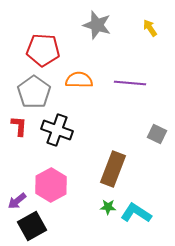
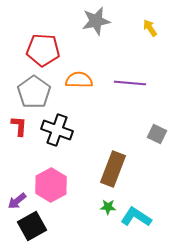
gray star: moved 1 px left, 4 px up; rotated 28 degrees counterclockwise
cyan L-shape: moved 4 px down
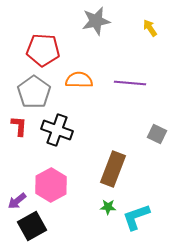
cyan L-shape: rotated 52 degrees counterclockwise
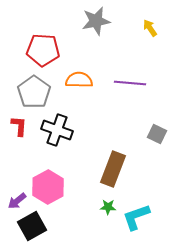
pink hexagon: moved 3 px left, 2 px down
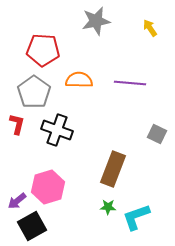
red L-shape: moved 2 px left, 2 px up; rotated 10 degrees clockwise
pink hexagon: rotated 12 degrees clockwise
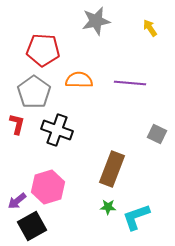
brown rectangle: moved 1 px left
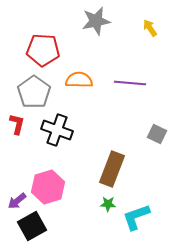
green star: moved 3 px up
